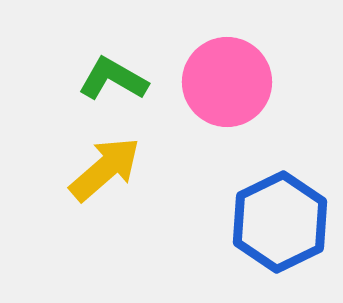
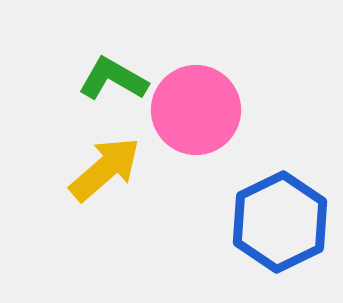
pink circle: moved 31 px left, 28 px down
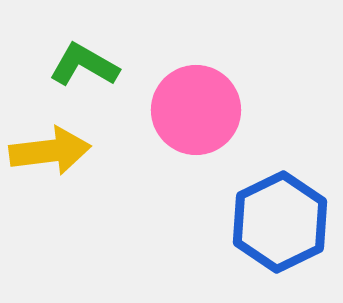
green L-shape: moved 29 px left, 14 px up
yellow arrow: moved 55 px left, 18 px up; rotated 34 degrees clockwise
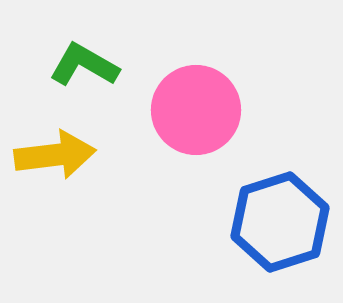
yellow arrow: moved 5 px right, 4 px down
blue hexagon: rotated 8 degrees clockwise
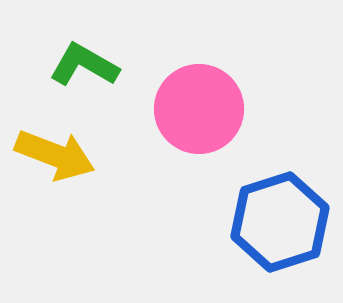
pink circle: moved 3 px right, 1 px up
yellow arrow: rotated 28 degrees clockwise
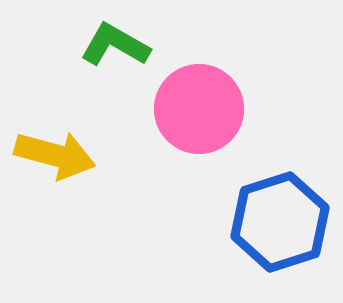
green L-shape: moved 31 px right, 20 px up
yellow arrow: rotated 6 degrees counterclockwise
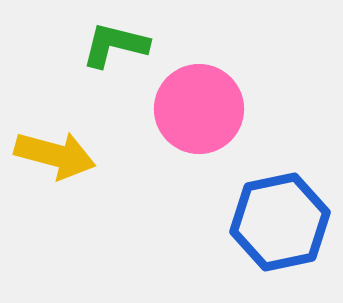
green L-shape: rotated 16 degrees counterclockwise
blue hexagon: rotated 6 degrees clockwise
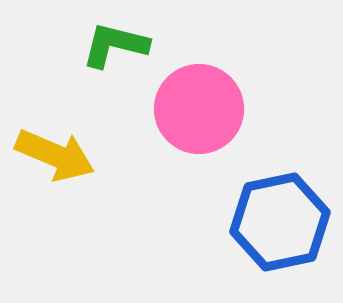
yellow arrow: rotated 8 degrees clockwise
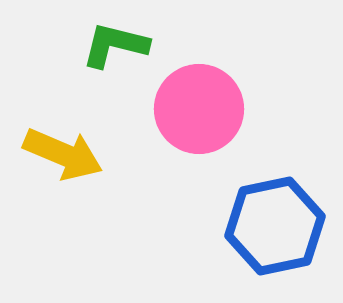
yellow arrow: moved 8 px right, 1 px up
blue hexagon: moved 5 px left, 4 px down
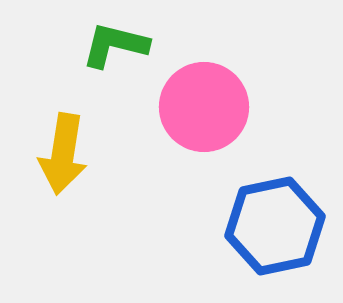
pink circle: moved 5 px right, 2 px up
yellow arrow: rotated 76 degrees clockwise
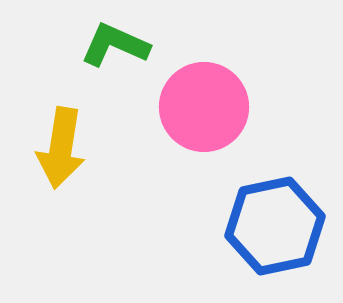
green L-shape: rotated 10 degrees clockwise
yellow arrow: moved 2 px left, 6 px up
